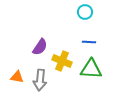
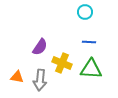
yellow cross: moved 2 px down
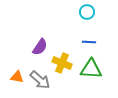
cyan circle: moved 2 px right
gray arrow: rotated 55 degrees counterclockwise
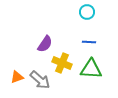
purple semicircle: moved 5 px right, 3 px up
orange triangle: rotated 32 degrees counterclockwise
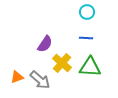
blue line: moved 3 px left, 4 px up
yellow cross: rotated 18 degrees clockwise
green triangle: moved 1 px left, 2 px up
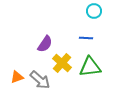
cyan circle: moved 7 px right, 1 px up
green triangle: rotated 10 degrees counterclockwise
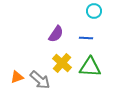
purple semicircle: moved 11 px right, 10 px up
green triangle: rotated 10 degrees clockwise
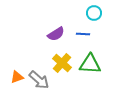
cyan circle: moved 2 px down
purple semicircle: rotated 24 degrees clockwise
blue line: moved 3 px left, 4 px up
green triangle: moved 3 px up
gray arrow: moved 1 px left
